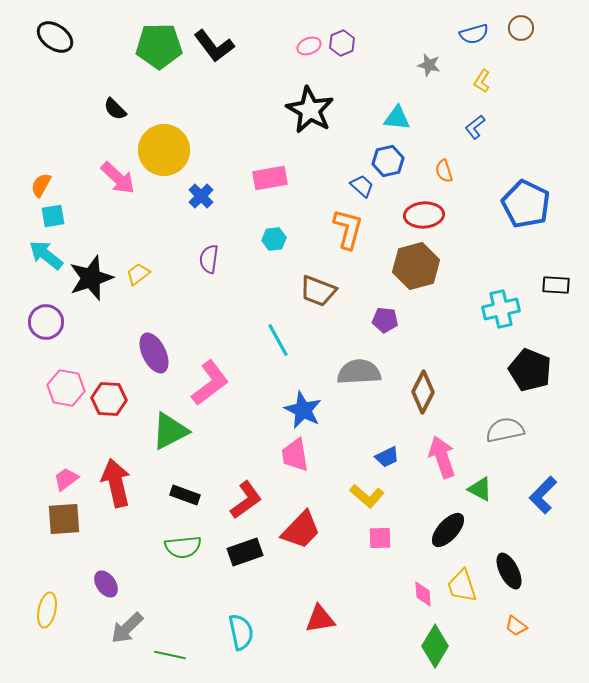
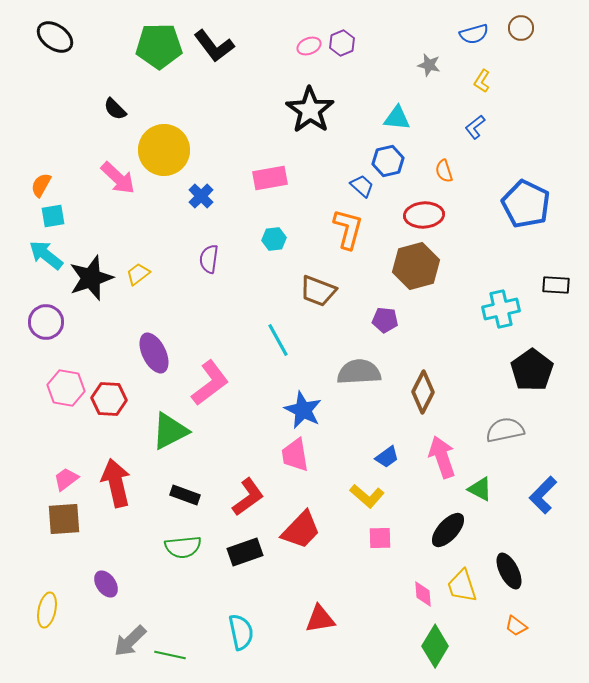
black star at (310, 110): rotated 6 degrees clockwise
black pentagon at (530, 370): moved 2 px right; rotated 15 degrees clockwise
blue trapezoid at (387, 457): rotated 10 degrees counterclockwise
red L-shape at (246, 500): moved 2 px right, 3 px up
gray arrow at (127, 628): moved 3 px right, 13 px down
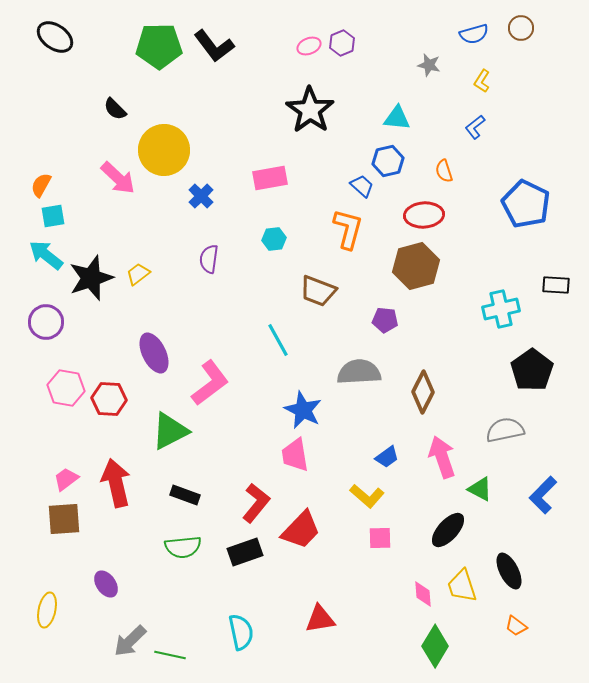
red L-shape at (248, 497): moved 8 px right, 6 px down; rotated 15 degrees counterclockwise
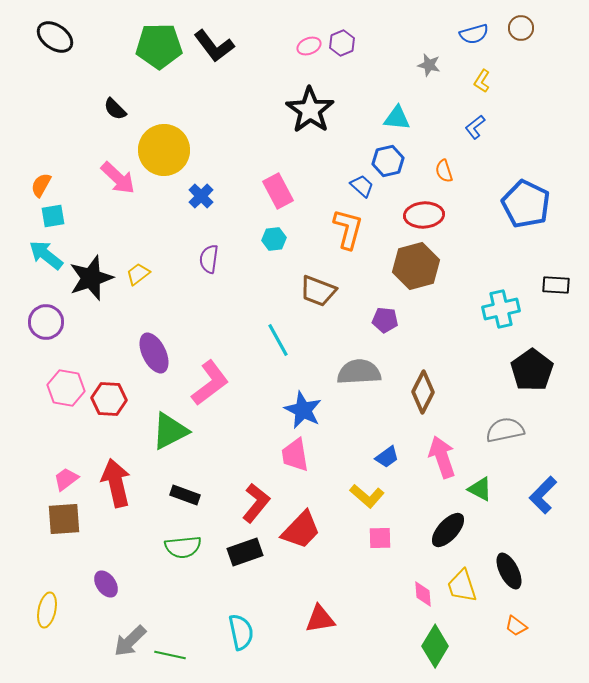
pink rectangle at (270, 178): moved 8 px right, 13 px down; rotated 72 degrees clockwise
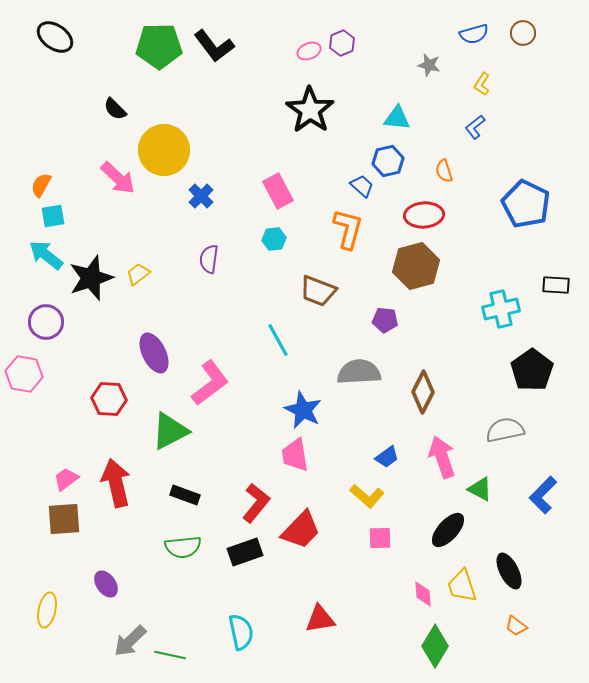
brown circle at (521, 28): moved 2 px right, 5 px down
pink ellipse at (309, 46): moved 5 px down
yellow L-shape at (482, 81): moved 3 px down
pink hexagon at (66, 388): moved 42 px left, 14 px up
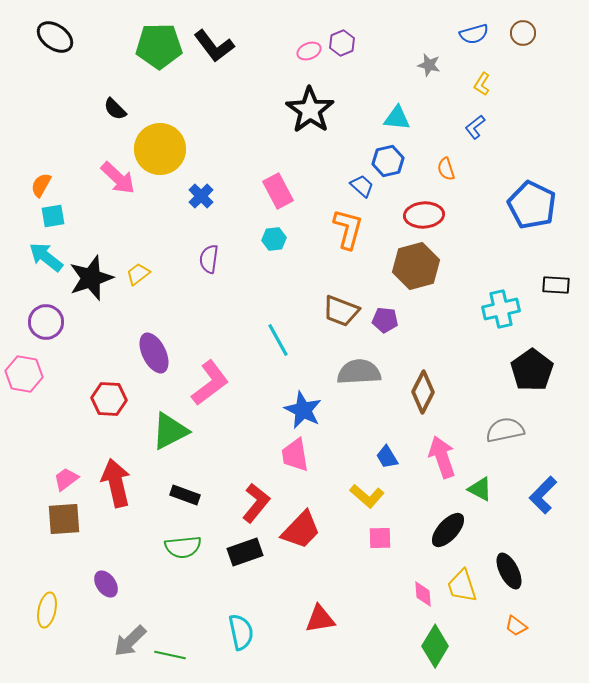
yellow circle at (164, 150): moved 4 px left, 1 px up
orange semicircle at (444, 171): moved 2 px right, 2 px up
blue pentagon at (526, 204): moved 6 px right, 1 px down
cyan arrow at (46, 255): moved 2 px down
brown trapezoid at (318, 291): moved 23 px right, 20 px down
blue trapezoid at (387, 457): rotated 95 degrees clockwise
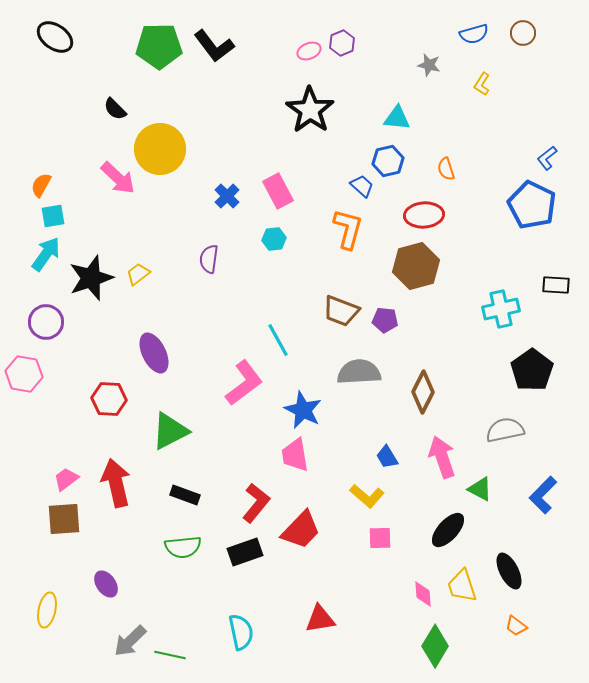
blue L-shape at (475, 127): moved 72 px right, 31 px down
blue cross at (201, 196): moved 26 px right
cyan arrow at (46, 257): moved 3 px up; rotated 87 degrees clockwise
pink L-shape at (210, 383): moved 34 px right
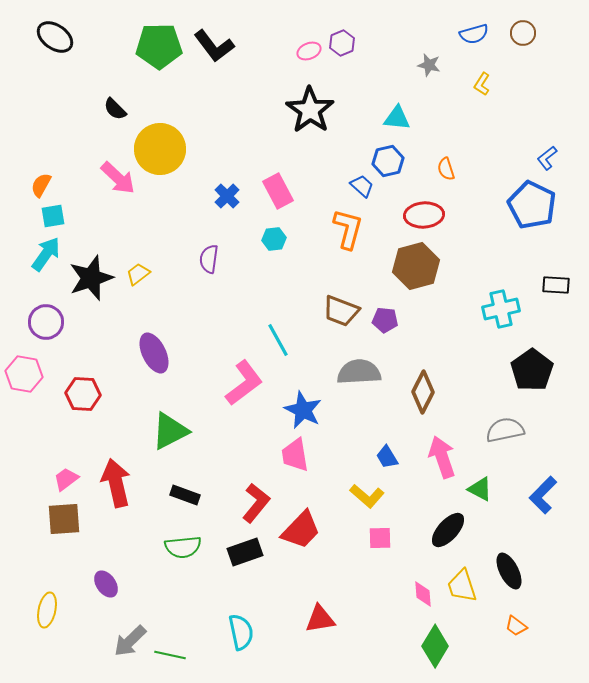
red hexagon at (109, 399): moved 26 px left, 5 px up
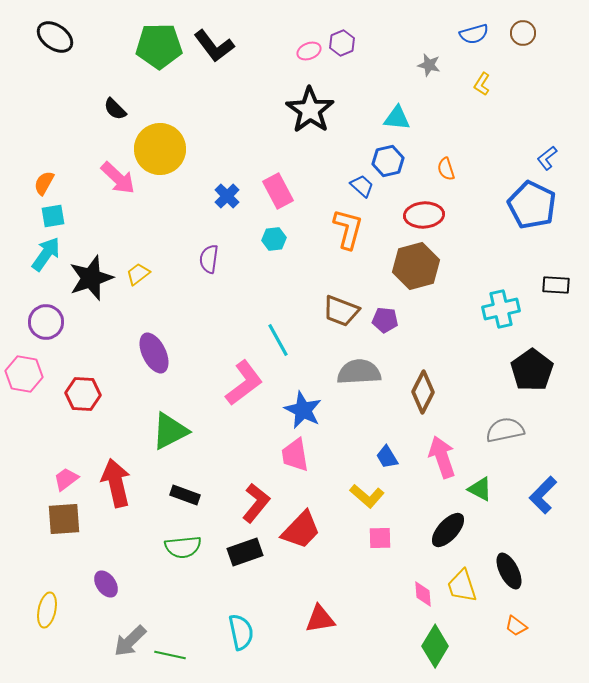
orange semicircle at (41, 185): moved 3 px right, 2 px up
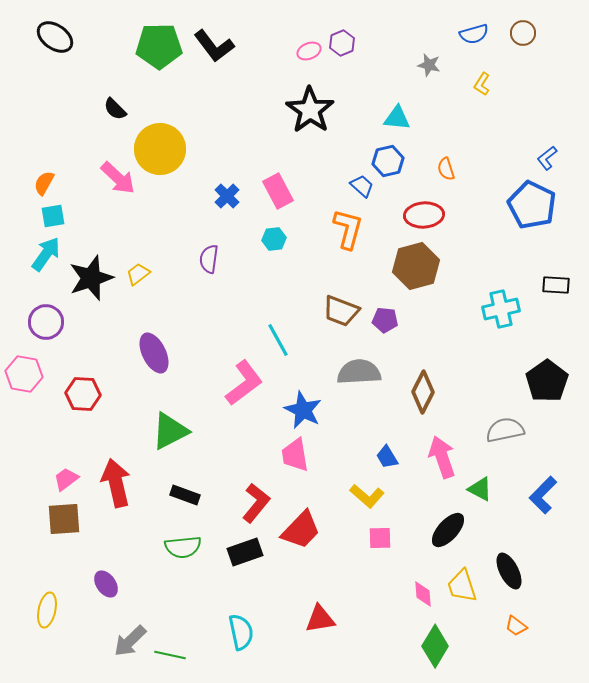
black pentagon at (532, 370): moved 15 px right, 11 px down
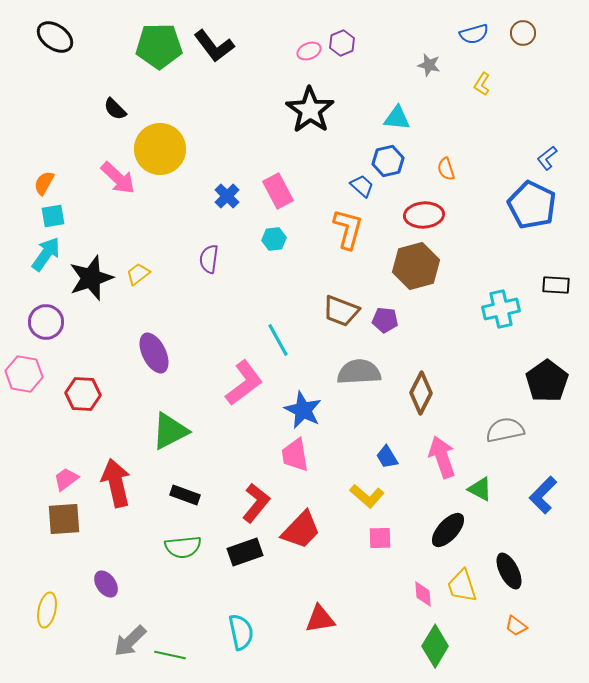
brown diamond at (423, 392): moved 2 px left, 1 px down
